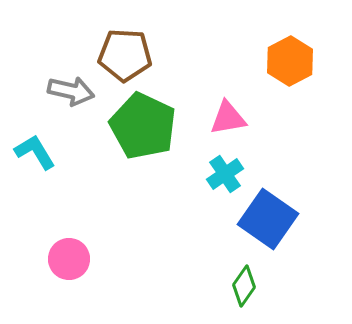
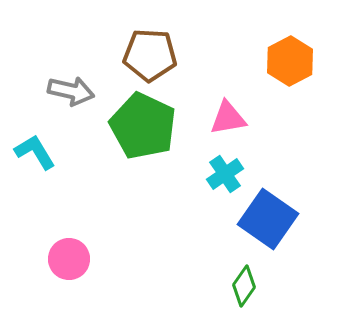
brown pentagon: moved 25 px right
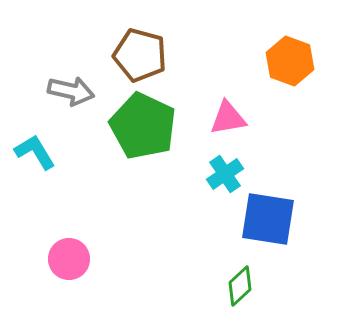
brown pentagon: moved 10 px left; rotated 12 degrees clockwise
orange hexagon: rotated 12 degrees counterclockwise
blue square: rotated 26 degrees counterclockwise
green diamond: moved 4 px left; rotated 12 degrees clockwise
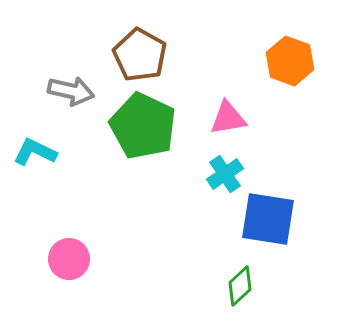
brown pentagon: rotated 14 degrees clockwise
cyan L-shape: rotated 33 degrees counterclockwise
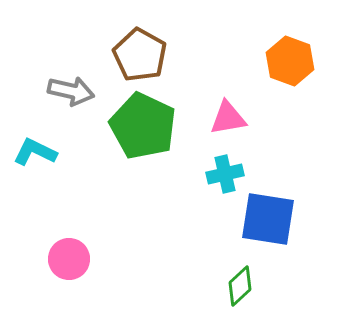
cyan cross: rotated 21 degrees clockwise
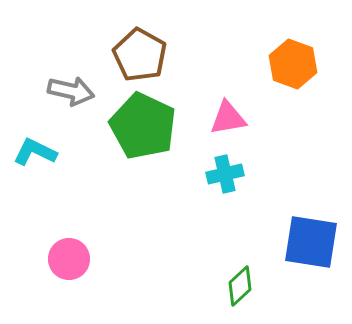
orange hexagon: moved 3 px right, 3 px down
blue square: moved 43 px right, 23 px down
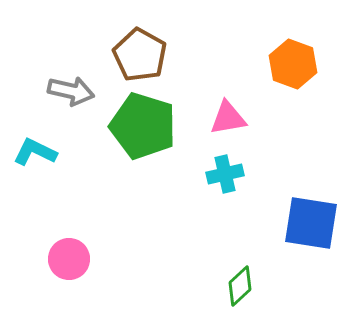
green pentagon: rotated 8 degrees counterclockwise
blue square: moved 19 px up
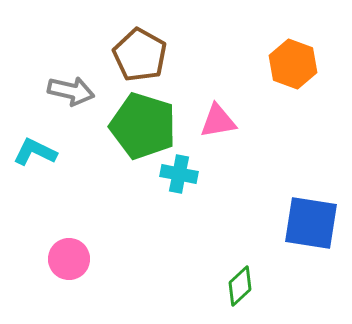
pink triangle: moved 10 px left, 3 px down
cyan cross: moved 46 px left; rotated 24 degrees clockwise
